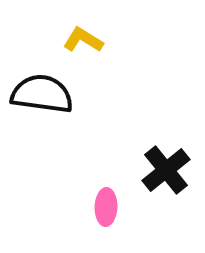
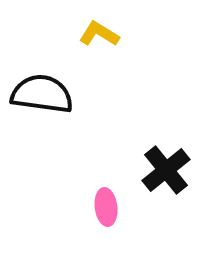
yellow L-shape: moved 16 px right, 6 px up
pink ellipse: rotated 9 degrees counterclockwise
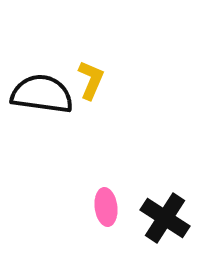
yellow L-shape: moved 8 px left, 46 px down; rotated 81 degrees clockwise
black cross: moved 1 px left, 48 px down; rotated 18 degrees counterclockwise
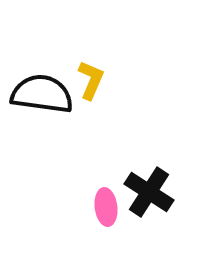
black cross: moved 16 px left, 26 px up
